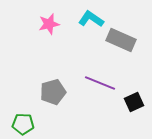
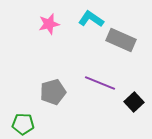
black square: rotated 18 degrees counterclockwise
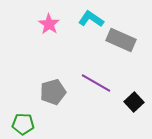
pink star: rotated 25 degrees counterclockwise
purple line: moved 4 px left; rotated 8 degrees clockwise
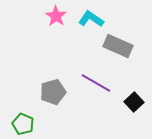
pink star: moved 7 px right, 8 px up
gray rectangle: moved 3 px left, 6 px down
green pentagon: rotated 20 degrees clockwise
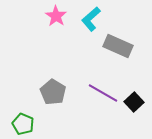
cyan L-shape: rotated 75 degrees counterclockwise
purple line: moved 7 px right, 10 px down
gray pentagon: rotated 25 degrees counterclockwise
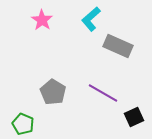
pink star: moved 14 px left, 4 px down
black square: moved 15 px down; rotated 18 degrees clockwise
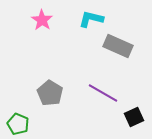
cyan L-shape: rotated 55 degrees clockwise
gray pentagon: moved 3 px left, 1 px down
green pentagon: moved 5 px left
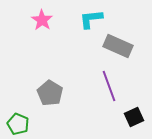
cyan L-shape: rotated 20 degrees counterclockwise
purple line: moved 6 px right, 7 px up; rotated 40 degrees clockwise
